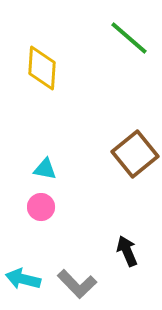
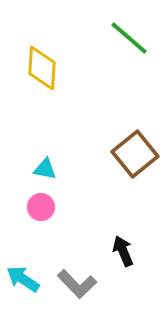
black arrow: moved 4 px left
cyan arrow: rotated 20 degrees clockwise
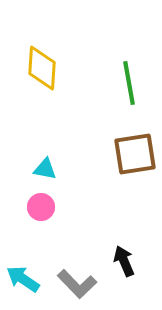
green line: moved 45 px down; rotated 39 degrees clockwise
brown square: rotated 30 degrees clockwise
black arrow: moved 1 px right, 10 px down
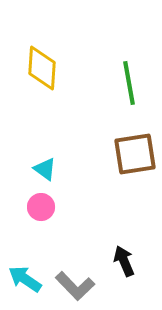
cyan triangle: rotated 25 degrees clockwise
cyan arrow: moved 2 px right
gray L-shape: moved 2 px left, 2 px down
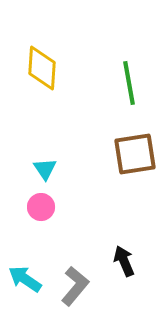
cyan triangle: rotated 20 degrees clockwise
gray L-shape: rotated 96 degrees counterclockwise
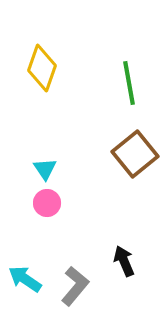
yellow diamond: rotated 15 degrees clockwise
brown square: rotated 30 degrees counterclockwise
pink circle: moved 6 px right, 4 px up
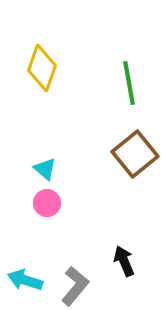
cyan triangle: rotated 15 degrees counterclockwise
cyan arrow: moved 1 px down; rotated 16 degrees counterclockwise
